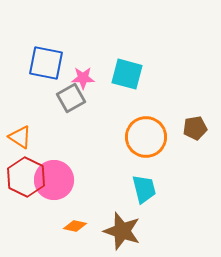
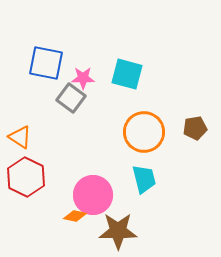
gray square: rotated 24 degrees counterclockwise
orange circle: moved 2 px left, 5 px up
pink circle: moved 39 px right, 15 px down
cyan trapezoid: moved 10 px up
orange diamond: moved 10 px up
brown star: moved 4 px left; rotated 18 degrees counterclockwise
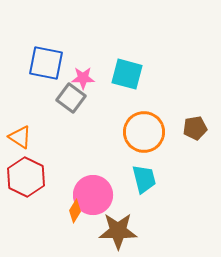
orange diamond: moved 5 px up; rotated 70 degrees counterclockwise
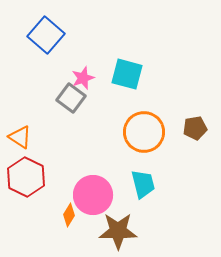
blue square: moved 28 px up; rotated 30 degrees clockwise
pink star: rotated 20 degrees counterclockwise
cyan trapezoid: moved 1 px left, 5 px down
orange diamond: moved 6 px left, 4 px down
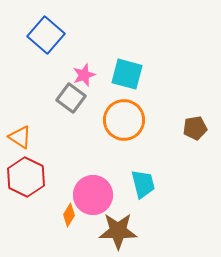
pink star: moved 1 px right, 3 px up
orange circle: moved 20 px left, 12 px up
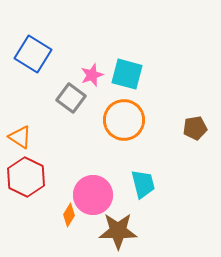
blue square: moved 13 px left, 19 px down; rotated 9 degrees counterclockwise
pink star: moved 8 px right
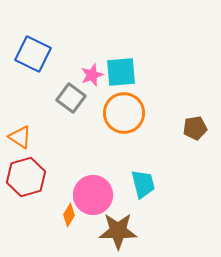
blue square: rotated 6 degrees counterclockwise
cyan square: moved 6 px left, 2 px up; rotated 20 degrees counterclockwise
orange circle: moved 7 px up
red hexagon: rotated 18 degrees clockwise
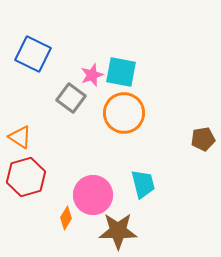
cyan square: rotated 16 degrees clockwise
brown pentagon: moved 8 px right, 11 px down
orange diamond: moved 3 px left, 3 px down
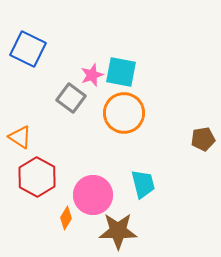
blue square: moved 5 px left, 5 px up
red hexagon: moved 11 px right; rotated 15 degrees counterclockwise
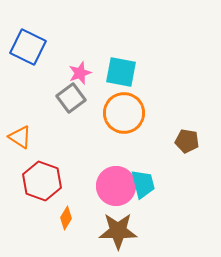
blue square: moved 2 px up
pink star: moved 12 px left, 2 px up
gray square: rotated 16 degrees clockwise
brown pentagon: moved 16 px left, 2 px down; rotated 20 degrees clockwise
red hexagon: moved 5 px right, 4 px down; rotated 9 degrees counterclockwise
pink circle: moved 23 px right, 9 px up
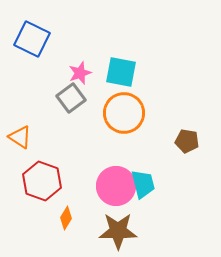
blue square: moved 4 px right, 8 px up
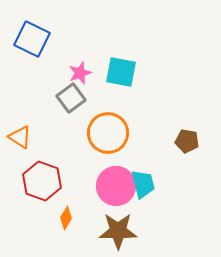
orange circle: moved 16 px left, 20 px down
